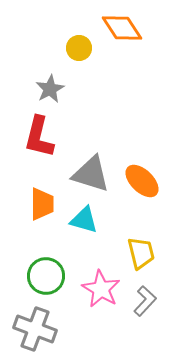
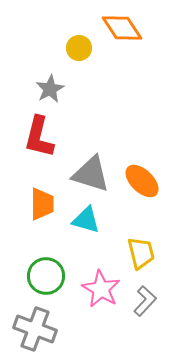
cyan triangle: moved 2 px right
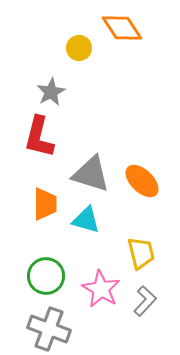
gray star: moved 1 px right, 3 px down
orange trapezoid: moved 3 px right
gray cross: moved 14 px right
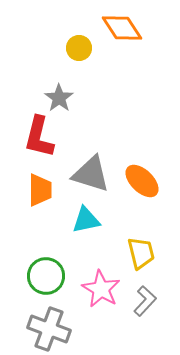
gray star: moved 8 px right, 6 px down; rotated 8 degrees counterclockwise
orange trapezoid: moved 5 px left, 14 px up
cyan triangle: rotated 28 degrees counterclockwise
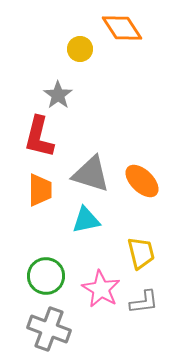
yellow circle: moved 1 px right, 1 px down
gray star: moved 1 px left, 3 px up
gray L-shape: moved 1 px left, 1 px down; rotated 40 degrees clockwise
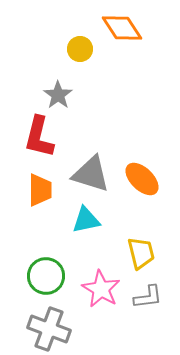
orange ellipse: moved 2 px up
gray L-shape: moved 4 px right, 5 px up
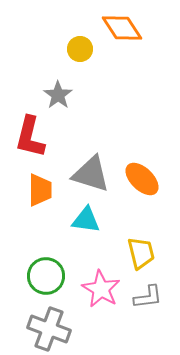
red L-shape: moved 9 px left
cyan triangle: rotated 20 degrees clockwise
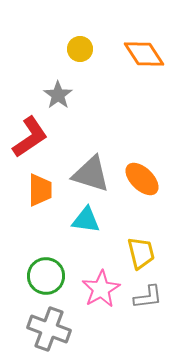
orange diamond: moved 22 px right, 26 px down
red L-shape: rotated 138 degrees counterclockwise
pink star: rotated 12 degrees clockwise
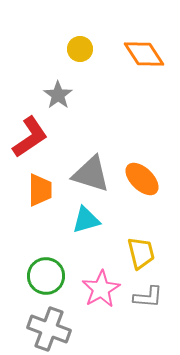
cyan triangle: rotated 24 degrees counterclockwise
gray L-shape: rotated 12 degrees clockwise
